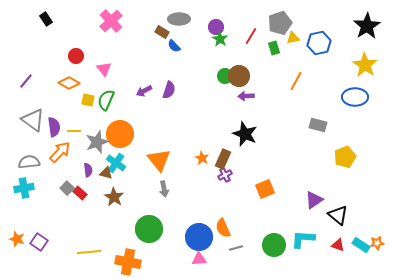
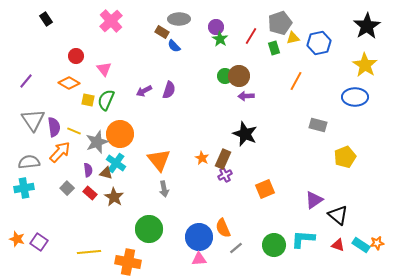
gray triangle at (33, 120): rotated 20 degrees clockwise
yellow line at (74, 131): rotated 24 degrees clockwise
red rectangle at (80, 193): moved 10 px right
gray line at (236, 248): rotated 24 degrees counterclockwise
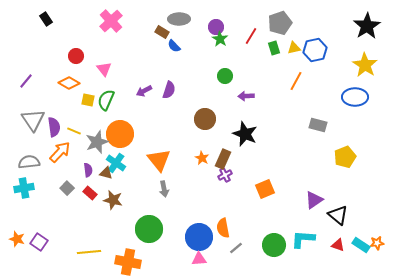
yellow triangle at (293, 38): moved 1 px right, 10 px down
blue hexagon at (319, 43): moved 4 px left, 7 px down
brown circle at (239, 76): moved 34 px left, 43 px down
brown star at (114, 197): moved 1 px left, 3 px down; rotated 18 degrees counterclockwise
orange semicircle at (223, 228): rotated 12 degrees clockwise
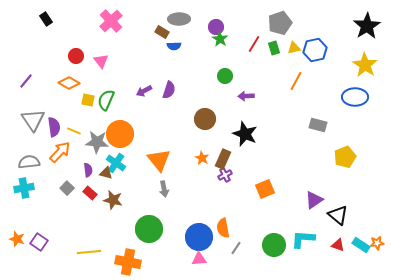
red line at (251, 36): moved 3 px right, 8 px down
blue semicircle at (174, 46): rotated 48 degrees counterclockwise
pink triangle at (104, 69): moved 3 px left, 8 px up
gray star at (97, 142): rotated 25 degrees clockwise
gray line at (236, 248): rotated 16 degrees counterclockwise
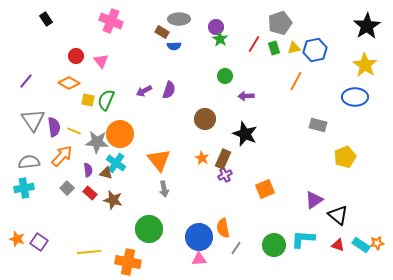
pink cross at (111, 21): rotated 25 degrees counterclockwise
orange arrow at (60, 152): moved 2 px right, 4 px down
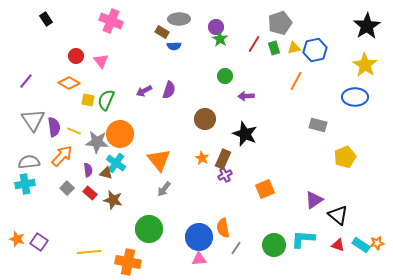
cyan cross at (24, 188): moved 1 px right, 4 px up
gray arrow at (164, 189): rotated 49 degrees clockwise
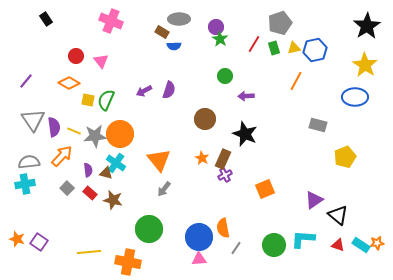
gray star at (97, 142): moved 2 px left, 6 px up; rotated 10 degrees counterclockwise
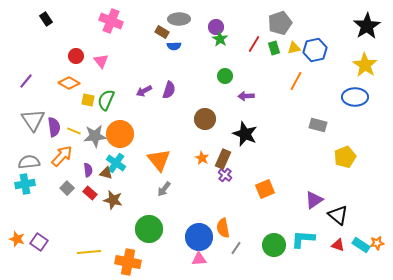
purple cross at (225, 175): rotated 24 degrees counterclockwise
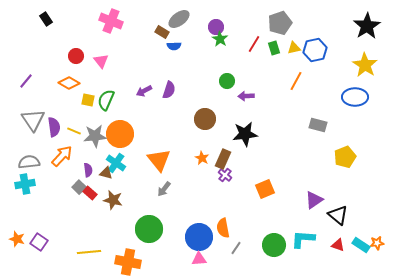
gray ellipse at (179, 19): rotated 35 degrees counterclockwise
green circle at (225, 76): moved 2 px right, 5 px down
black star at (245, 134): rotated 30 degrees counterclockwise
gray square at (67, 188): moved 12 px right, 1 px up
